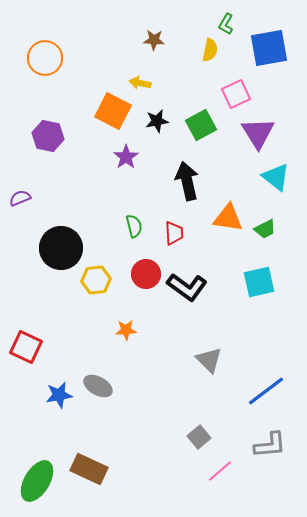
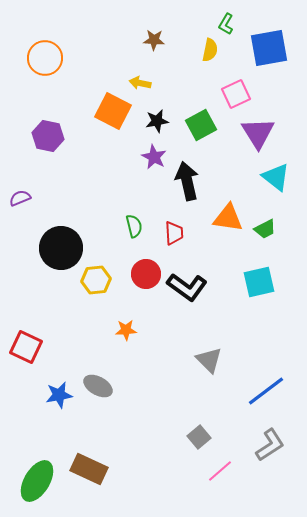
purple star: moved 28 px right; rotated 10 degrees counterclockwise
gray L-shape: rotated 28 degrees counterclockwise
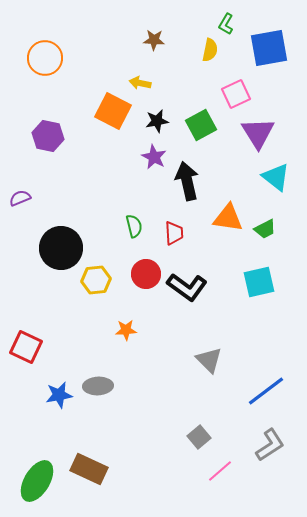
gray ellipse: rotated 32 degrees counterclockwise
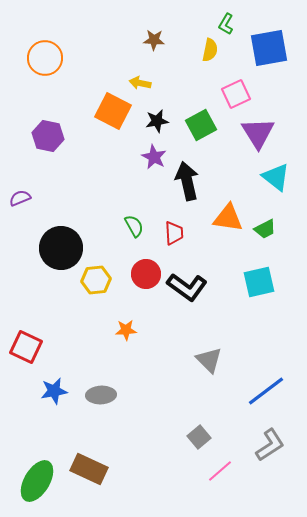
green semicircle: rotated 15 degrees counterclockwise
gray ellipse: moved 3 px right, 9 px down
blue star: moved 5 px left, 4 px up
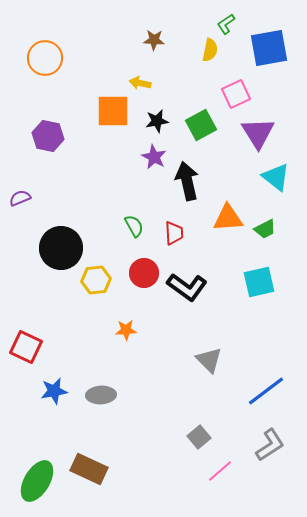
green L-shape: rotated 25 degrees clockwise
orange square: rotated 27 degrees counterclockwise
orange triangle: rotated 12 degrees counterclockwise
red circle: moved 2 px left, 1 px up
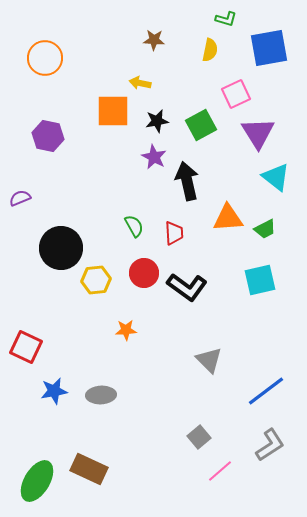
green L-shape: moved 5 px up; rotated 130 degrees counterclockwise
cyan square: moved 1 px right, 2 px up
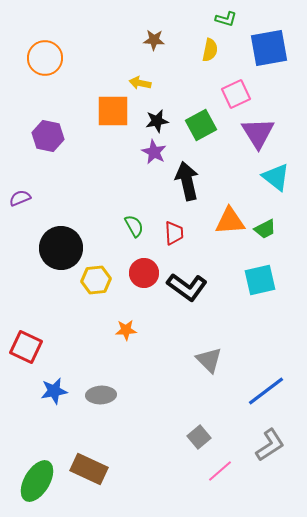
purple star: moved 5 px up
orange triangle: moved 2 px right, 3 px down
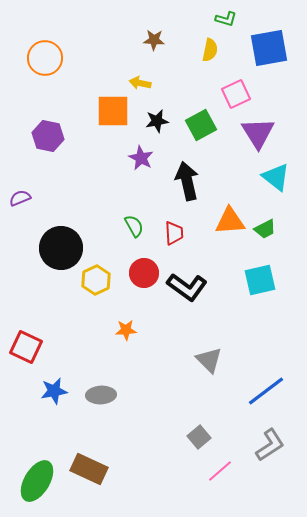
purple star: moved 13 px left, 6 px down
yellow hexagon: rotated 20 degrees counterclockwise
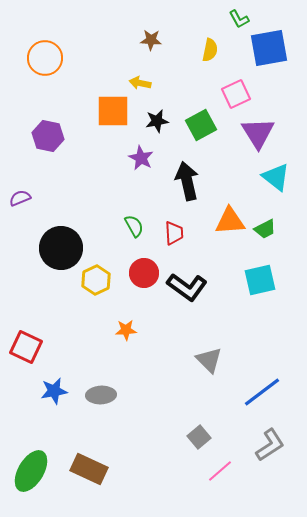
green L-shape: moved 13 px right; rotated 45 degrees clockwise
brown star: moved 3 px left
blue line: moved 4 px left, 1 px down
green ellipse: moved 6 px left, 10 px up
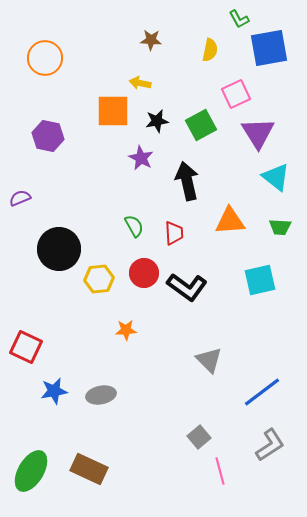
green trapezoid: moved 15 px right, 2 px up; rotated 30 degrees clockwise
black circle: moved 2 px left, 1 px down
yellow hexagon: moved 3 px right, 1 px up; rotated 20 degrees clockwise
gray ellipse: rotated 8 degrees counterclockwise
pink line: rotated 64 degrees counterclockwise
